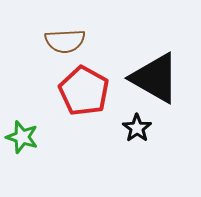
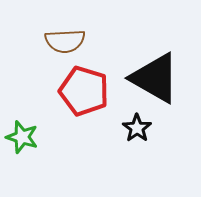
red pentagon: rotated 12 degrees counterclockwise
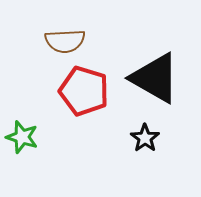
black star: moved 8 px right, 10 px down
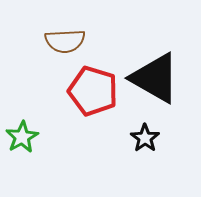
red pentagon: moved 9 px right
green star: rotated 24 degrees clockwise
